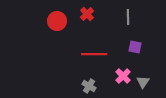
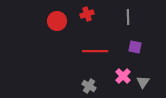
red cross: rotated 24 degrees clockwise
red line: moved 1 px right, 3 px up
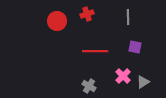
gray triangle: rotated 24 degrees clockwise
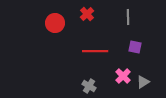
red cross: rotated 24 degrees counterclockwise
red circle: moved 2 px left, 2 px down
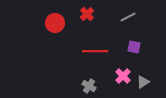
gray line: rotated 63 degrees clockwise
purple square: moved 1 px left
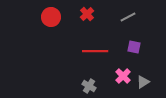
red circle: moved 4 px left, 6 px up
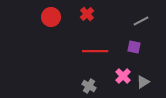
gray line: moved 13 px right, 4 px down
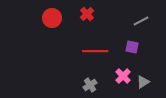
red circle: moved 1 px right, 1 px down
purple square: moved 2 px left
gray cross: moved 1 px right, 1 px up; rotated 24 degrees clockwise
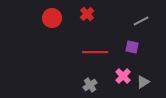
red line: moved 1 px down
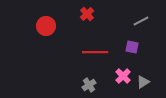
red circle: moved 6 px left, 8 px down
gray cross: moved 1 px left
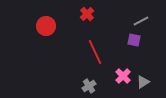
purple square: moved 2 px right, 7 px up
red line: rotated 65 degrees clockwise
gray cross: moved 1 px down
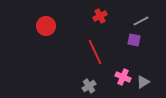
red cross: moved 13 px right, 2 px down; rotated 16 degrees clockwise
pink cross: moved 1 px down; rotated 21 degrees counterclockwise
